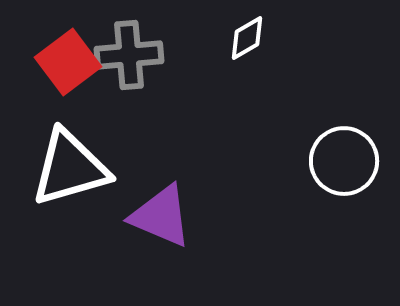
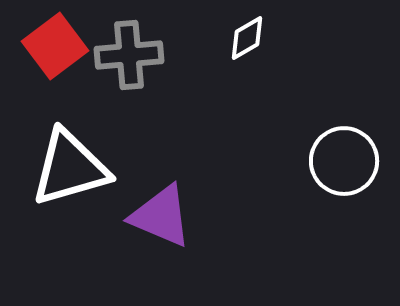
red square: moved 13 px left, 16 px up
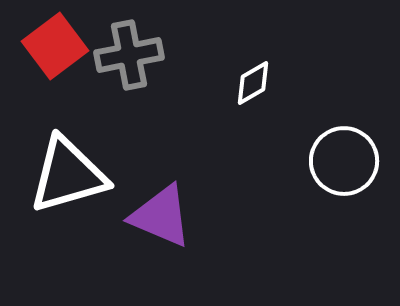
white diamond: moved 6 px right, 45 px down
gray cross: rotated 6 degrees counterclockwise
white triangle: moved 2 px left, 7 px down
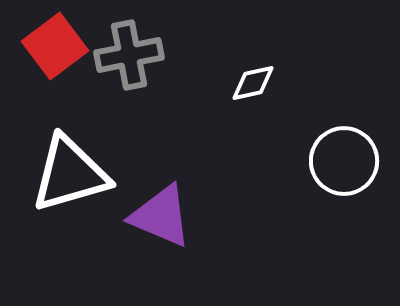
white diamond: rotated 18 degrees clockwise
white triangle: moved 2 px right, 1 px up
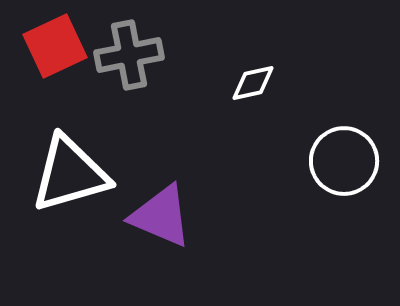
red square: rotated 12 degrees clockwise
